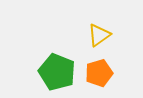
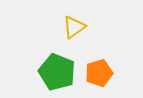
yellow triangle: moved 25 px left, 8 px up
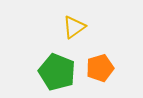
orange pentagon: moved 1 px right, 5 px up
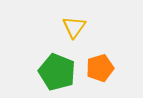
yellow triangle: rotated 20 degrees counterclockwise
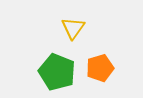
yellow triangle: moved 1 px left, 1 px down
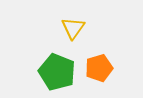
orange pentagon: moved 1 px left
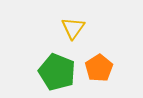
orange pentagon: rotated 16 degrees counterclockwise
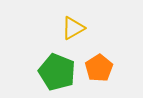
yellow triangle: rotated 25 degrees clockwise
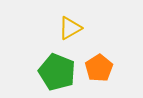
yellow triangle: moved 3 px left
